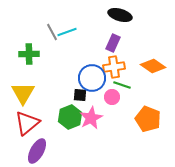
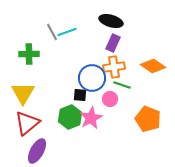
black ellipse: moved 9 px left, 6 px down
pink circle: moved 2 px left, 2 px down
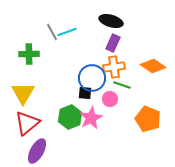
black square: moved 5 px right, 2 px up
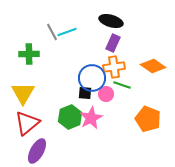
pink circle: moved 4 px left, 5 px up
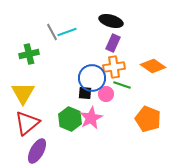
green cross: rotated 12 degrees counterclockwise
green hexagon: moved 2 px down; rotated 15 degrees counterclockwise
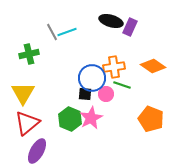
purple rectangle: moved 17 px right, 16 px up
black square: moved 1 px down
orange pentagon: moved 3 px right
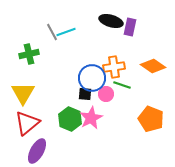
purple rectangle: rotated 12 degrees counterclockwise
cyan line: moved 1 px left
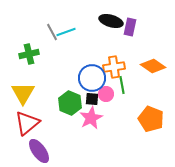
green line: rotated 60 degrees clockwise
black square: moved 7 px right, 5 px down
green hexagon: moved 16 px up
purple ellipse: moved 2 px right; rotated 65 degrees counterclockwise
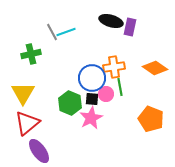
green cross: moved 2 px right
orange diamond: moved 2 px right, 2 px down
green line: moved 2 px left, 2 px down
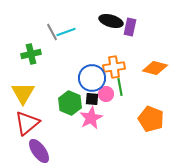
orange diamond: rotated 20 degrees counterclockwise
